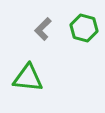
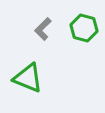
green triangle: rotated 16 degrees clockwise
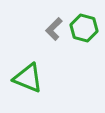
gray L-shape: moved 11 px right
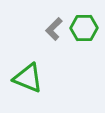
green hexagon: rotated 16 degrees counterclockwise
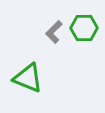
gray L-shape: moved 3 px down
